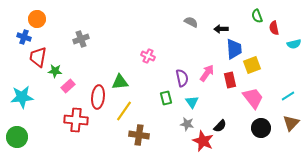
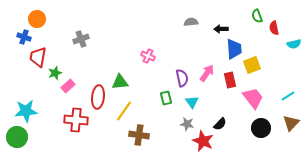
gray semicircle: rotated 32 degrees counterclockwise
green star: moved 2 px down; rotated 24 degrees counterclockwise
cyan star: moved 4 px right, 14 px down
black semicircle: moved 2 px up
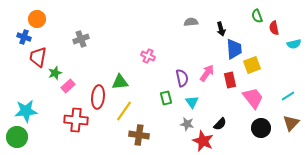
black arrow: rotated 104 degrees counterclockwise
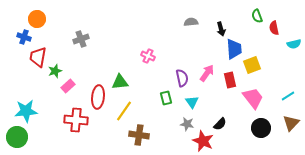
green star: moved 2 px up
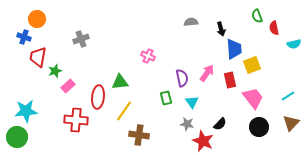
black circle: moved 2 px left, 1 px up
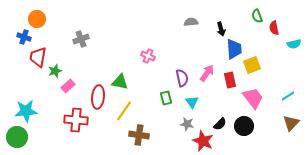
green triangle: rotated 18 degrees clockwise
black circle: moved 15 px left, 1 px up
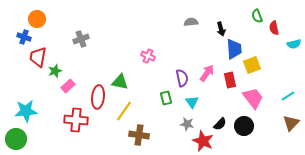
green circle: moved 1 px left, 2 px down
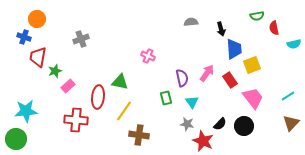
green semicircle: rotated 80 degrees counterclockwise
red rectangle: rotated 21 degrees counterclockwise
